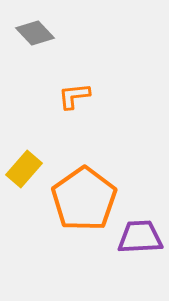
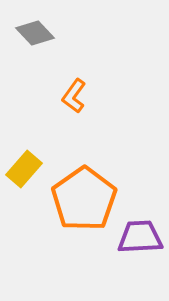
orange L-shape: rotated 48 degrees counterclockwise
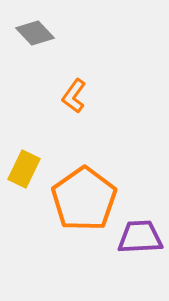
yellow rectangle: rotated 15 degrees counterclockwise
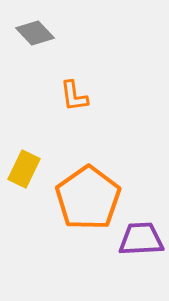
orange L-shape: rotated 44 degrees counterclockwise
orange pentagon: moved 4 px right, 1 px up
purple trapezoid: moved 1 px right, 2 px down
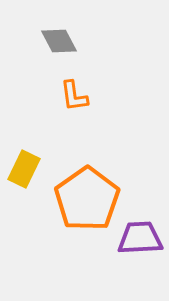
gray diamond: moved 24 px right, 8 px down; rotated 15 degrees clockwise
orange pentagon: moved 1 px left, 1 px down
purple trapezoid: moved 1 px left, 1 px up
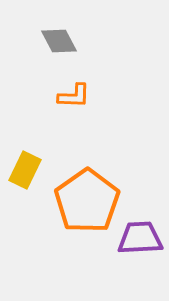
orange L-shape: rotated 80 degrees counterclockwise
yellow rectangle: moved 1 px right, 1 px down
orange pentagon: moved 2 px down
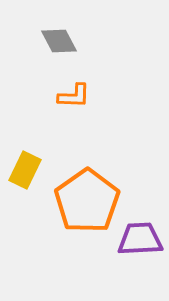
purple trapezoid: moved 1 px down
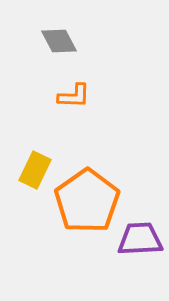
yellow rectangle: moved 10 px right
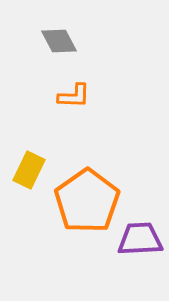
yellow rectangle: moved 6 px left
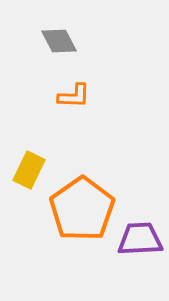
orange pentagon: moved 5 px left, 8 px down
